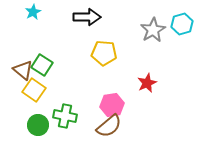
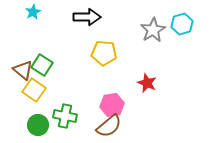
red star: rotated 24 degrees counterclockwise
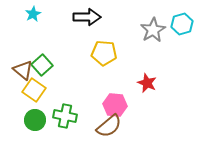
cyan star: moved 2 px down
green square: rotated 15 degrees clockwise
pink hexagon: moved 3 px right; rotated 15 degrees clockwise
green circle: moved 3 px left, 5 px up
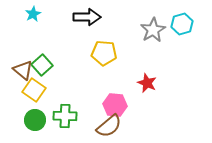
green cross: rotated 10 degrees counterclockwise
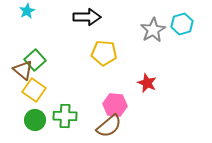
cyan star: moved 6 px left, 3 px up
green square: moved 7 px left, 5 px up
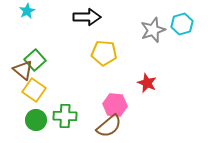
gray star: rotated 10 degrees clockwise
green circle: moved 1 px right
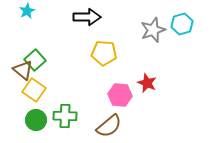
pink hexagon: moved 5 px right, 10 px up
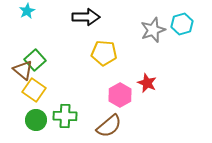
black arrow: moved 1 px left
pink hexagon: rotated 25 degrees clockwise
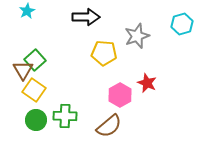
gray star: moved 16 px left, 6 px down
brown triangle: rotated 20 degrees clockwise
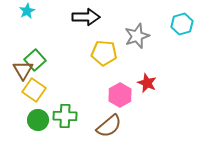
green circle: moved 2 px right
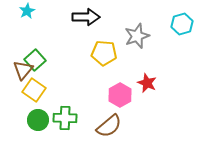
brown triangle: rotated 10 degrees clockwise
green cross: moved 2 px down
